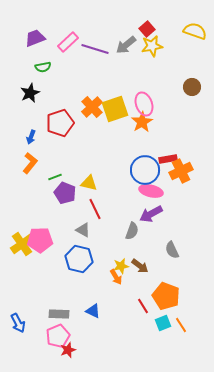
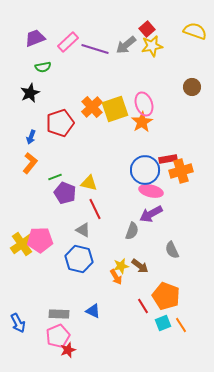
orange cross at (181, 171): rotated 10 degrees clockwise
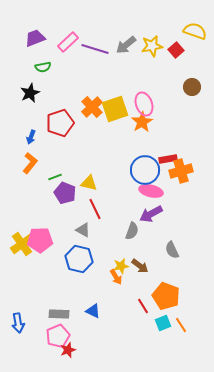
red square at (147, 29): moved 29 px right, 21 px down
blue arrow at (18, 323): rotated 18 degrees clockwise
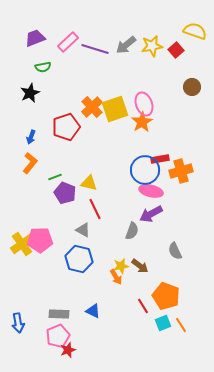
red pentagon at (60, 123): moved 6 px right, 4 px down
red rectangle at (168, 159): moved 8 px left
gray semicircle at (172, 250): moved 3 px right, 1 px down
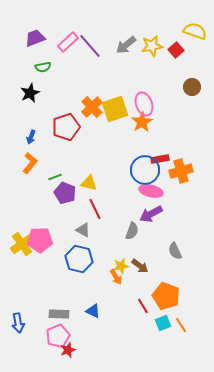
purple line at (95, 49): moved 5 px left, 3 px up; rotated 32 degrees clockwise
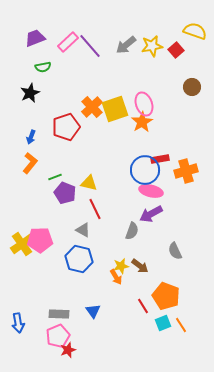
orange cross at (181, 171): moved 5 px right
blue triangle at (93, 311): rotated 28 degrees clockwise
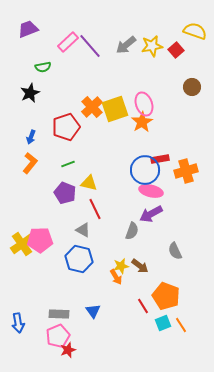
purple trapezoid at (35, 38): moved 7 px left, 9 px up
green line at (55, 177): moved 13 px right, 13 px up
